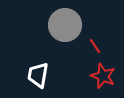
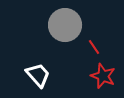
red line: moved 1 px left, 1 px down
white trapezoid: rotated 128 degrees clockwise
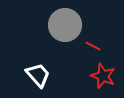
red line: moved 1 px left, 1 px up; rotated 28 degrees counterclockwise
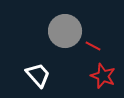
gray circle: moved 6 px down
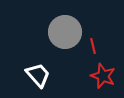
gray circle: moved 1 px down
red line: rotated 49 degrees clockwise
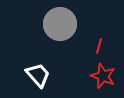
gray circle: moved 5 px left, 8 px up
red line: moved 6 px right; rotated 28 degrees clockwise
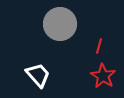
red star: rotated 10 degrees clockwise
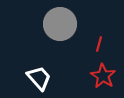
red line: moved 2 px up
white trapezoid: moved 1 px right, 3 px down
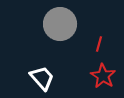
white trapezoid: moved 3 px right
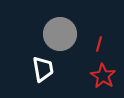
gray circle: moved 10 px down
white trapezoid: moved 1 px right, 9 px up; rotated 32 degrees clockwise
